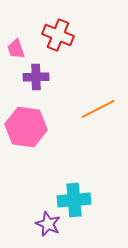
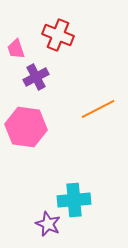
purple cross: rotated 25 degrees counterclockwise
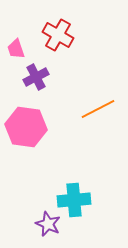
red cross: rotated 8 degrees clockwise
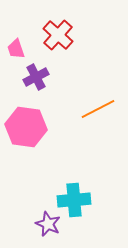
red cross: rotated 12 degrees clockwise
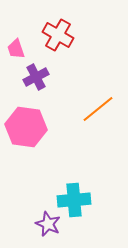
red cross: rotated 12 degrees counterclockwise
orange line: rotated 12 degrees counterclockwise
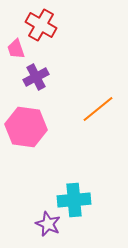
red cross: moved 17 px left, 10 px up
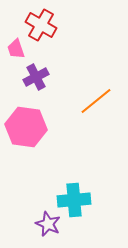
orange line: moved 2 px left, 8 px up
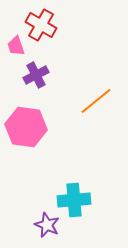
pink trapezoid: moved 3 px up
purple cross: moved 2 px up
purple star: moved 1 px left, 1 px down
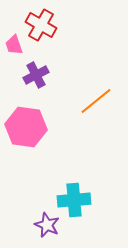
pink trapezoid: moved 2 px left, 1 px up
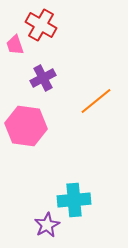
pink trapezoid: moved 1 px right
purple cross: moved 7 px right, 3 px down
pink hexagon: moved 1 px up
purple star: rotated 20 degrees clockwise
